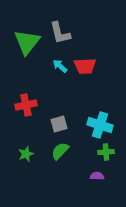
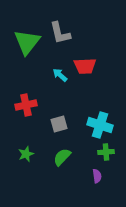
cyan arrow: moved 9 px down
green semicircle: moved 2 px right, 6 px down
purple semicircle: rotated 80 degrees clockwise
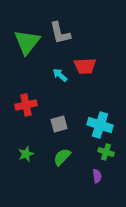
green cross: rotated 21 degrees clockwise
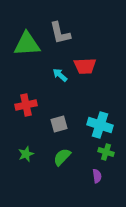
green triangle: moved 2 px down; rotated 48 degrees clockwise
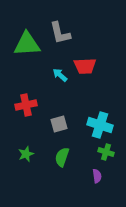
green semicircle: rotated 24 degrees counterclockwise
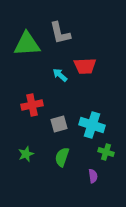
red cross: moved 6 px right
cyan cross: moved 8 px left
purple semicircle: moved 4 px left
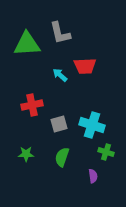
green star: rotated 21 degrees clockwise
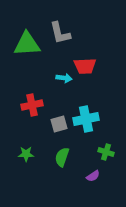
cyan arrow: moved 4 px right, 3 px down; rotated 147 degrees clockwise
cyan cross: moved 6 px left, 6 px up; rotated 30 degrees counterclockwise
purple semicircle: rotated 64 degrees clockwise
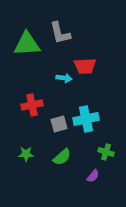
green semicircle: rotated 150 degrees counterclockwise
purple semicircle: rotated 16 degrees counterclockwise
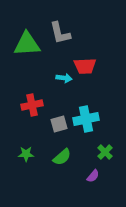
green cross: moved 1 px left; rotated 28 degrees clockwise
